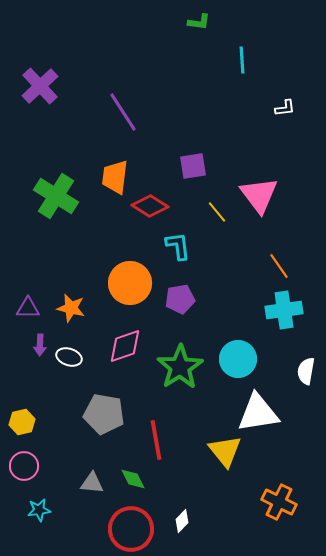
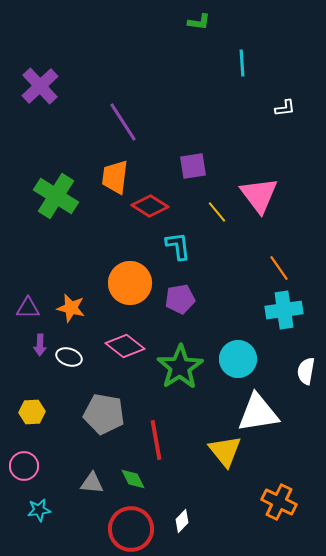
cyan line: moved 3 px down
purple line: moved 10 px down
orange line: moved 2 px down
pink diamond: rotated 57 degrees clockwise
yellow hexagon: moved 10 px right, 10 px up; rotated 10 degrees clockwise
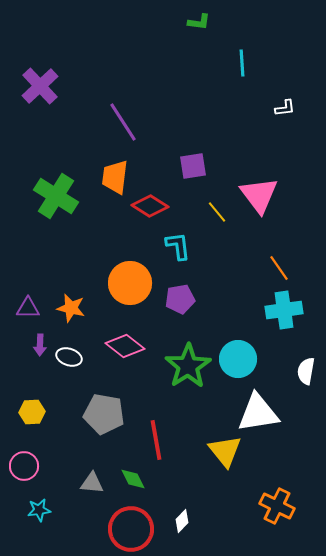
green star: moved 8 px right, 1 px up
orange cross: moved 2 px left, 4 px down
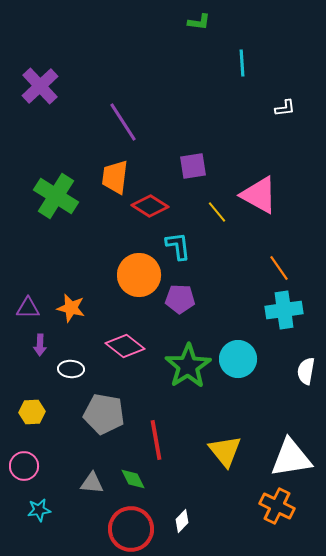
pink triangle: rotated 24 degrees counterclockwise
orange circle: moved 9 px right, 8 px up
purple pentagon: rotated 12 degrees clockwise
white ellipse: moved 2 px right, 12 px down; rotated 15 degrees counterclockwise
white triangle: moved 33 px right, 45 px down
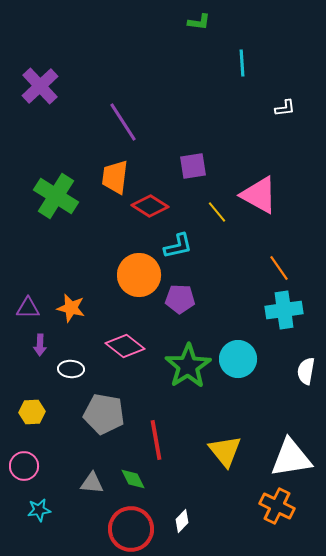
cyan L-shape: rotated 84 degrees clockwise
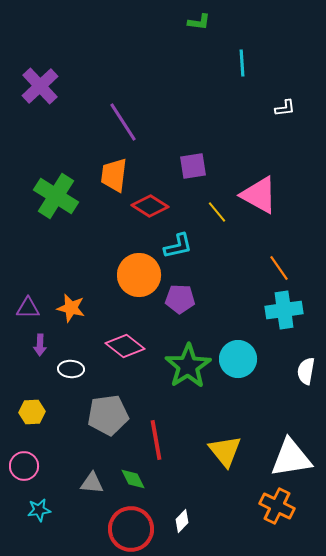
orange trapezoid: moved 1 px left, 2 px up
gray pentagon: moved 4 px right, 1 px down; rotated 18 degrees counterclockwise
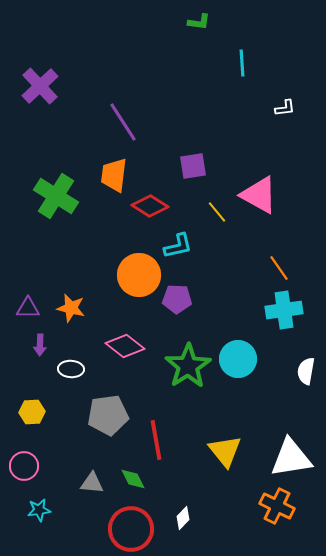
purple pentagon: moved 3 px left
white diamond: moved 1 px right, 3 px up
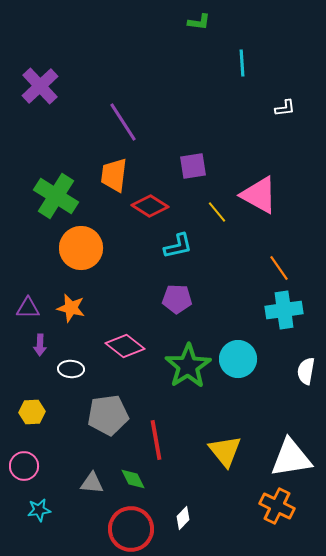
orange circle: moved 58 px left, 27 px up
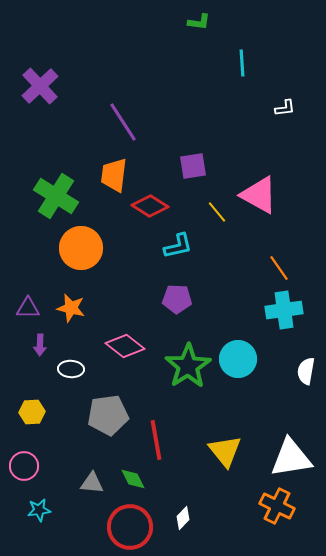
red circle: moved 1 px left, 2 px up
